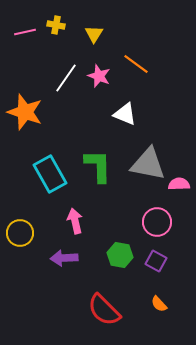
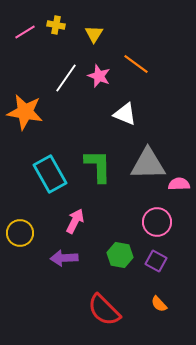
pink line: rotated 20 degrees counterclockwise
orange star: rotated 9 degrees counterclockwise
gray triangle: rotated 12 degrees counterclockwise
pink arrow: rotated 40 degrees clockwise
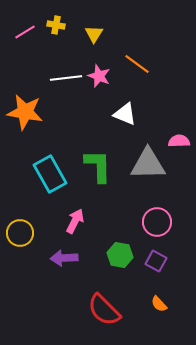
orange line: moved 1 px right
white line: rotated 48 degrees clockwise
pink semicircle: moved 43 px up
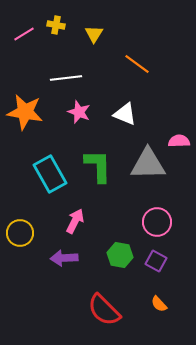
pink line: moved 1 px left, 2 px down
pink star: moved 20 px left, 36 px down
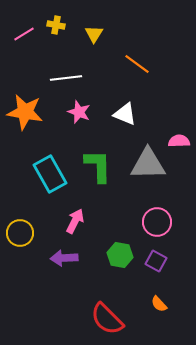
red semicircle: moved 3 px right, 9 px down
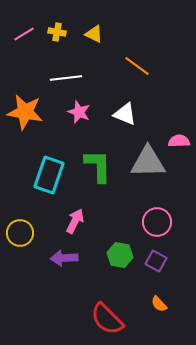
yellow cross: moved 1 px right, 7 px down
yellow triangle: rotated 36 degrees counterclockwise
orange line: moved 2 px down
gray triangle: moved 2 px up
cyan rectangle: moved 1 px left, 1 px down; rotated 48 degrees clockwise
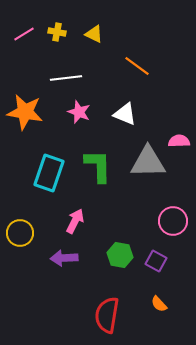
cyan rectangle: moved 2 px up
pink circle: moved 16 px right, 1 px up
red semicircle: moved 4 px up; rotated 54 degrees clockwise
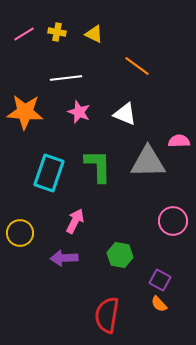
orange star: rotated 6 degrees counterclockwise
purple square: moved 4 px right, 19 px down
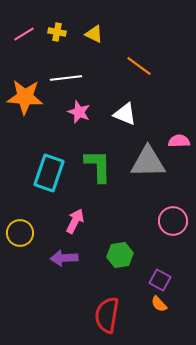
orange line: moved 2 px right
orange star: moved 15 px up
green hexagon: rotated 20 degrees counterclockwise
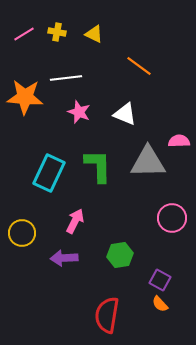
cyan rectangle: rotated 6 degrees clockwise
pink circle: moved 1 px left, 3 px up
yellow circle: moved 2 px right
orange semicircle: moved 1 px right
